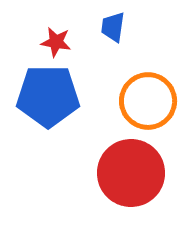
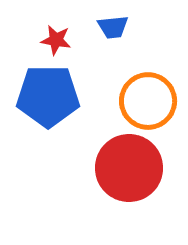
blue trapezoid: rotated 104 degrees counterclockwise
red star: moved 2 px up
red circle: moved 2 px left, 5 px up
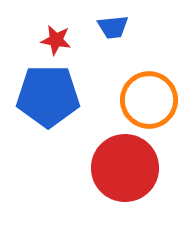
orange circle: moved 1 px right, 1 px up
red circle: moved 4 px left
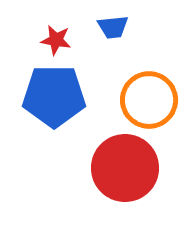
blue pentagon: moved 6 px right
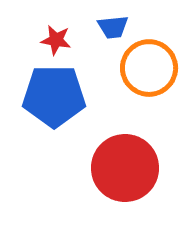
orange circle: moved 32 px up
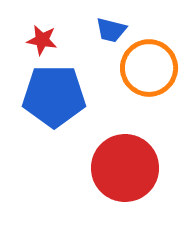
blue trapezoid: moved 2 px left, 3 px down; rotated 20 degrees clockwise
red star: moved 14 px left
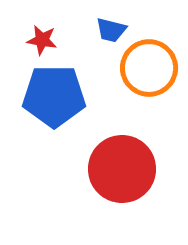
red circle: moved 3 px left, 1 px down
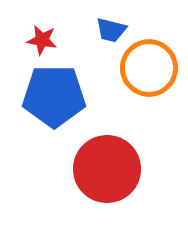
red circle: moved 15 px left
